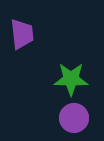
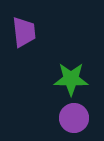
purple trapezoid: moved 2 px right, 2 px up
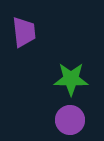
purple circle: moved 4 px left, 2 px down
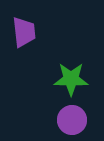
purple circle: moved 2 px right
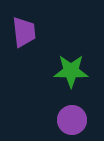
green star: moved 8 px up
